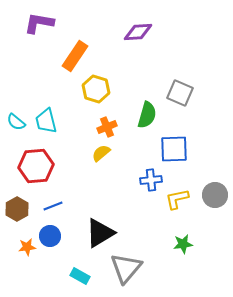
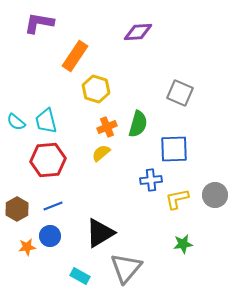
green semicircle: moved 9 px left, 9 px down
red hexagon: moved 12 px right, 6 px up
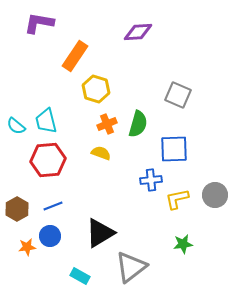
gray square: moved 2 px left, 2 px down
cyan semicircle: moved 4 px down
orange cross: moved 3 px up
yellow semicircle: rotated 60 degrees clockwise
gray triangle: moved 5 px right, 1 px up; rotated 12 degrees clockwise
